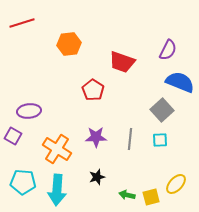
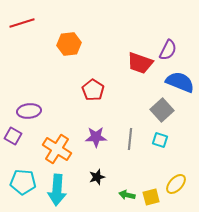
red trapezoid: moved 18 px right, 1 px down
cyan square: rotated 21 degrees clockwise
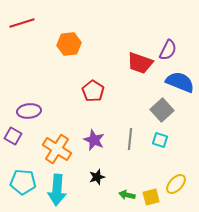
red pentagon: moved 1 px down
purple star: moved 2 px left, 3 px down; rotated 25 degrees clockwise
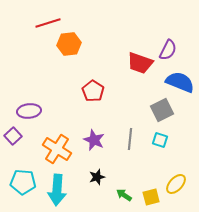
red line: moved 26 px right
gray square: rotated 15 degrees clockwise
purple square: rotated 18 degrees clockwise
green arrow: moved 3 px left; rotated 21 degrees clockwise
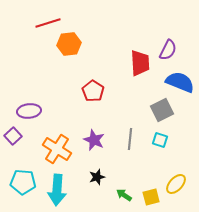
red trapezoid: rotated 112 degrees counterclockwise
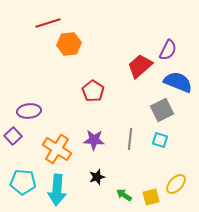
red trapezoid: moved 3 px down; rotated 128 degrees counterclockwise
blue semicircle: moved 2 px left
purple star: rotated 20 degrees counterclockwise
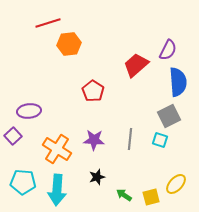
red trapezoid: moved 4 px left, 1 px up
blue semicircle: rotated 64 degrees clockwise
gray square: moved 7 px right, 6 px down
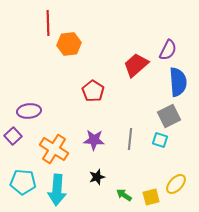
red line: rotated 75 degrees counterclockwise
orange cross: moved 3 px left
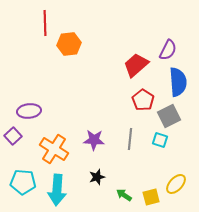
red line: moved 3 px left
red pentagon: moved 50 px right, 9 px down
